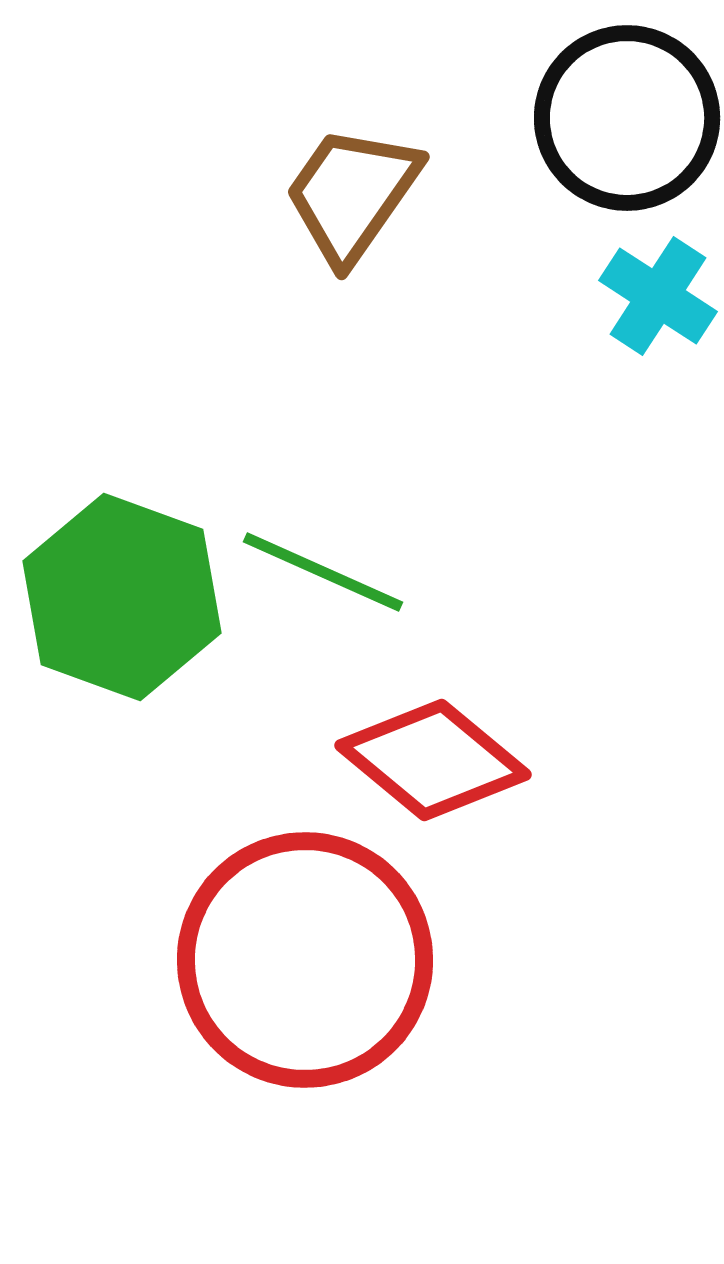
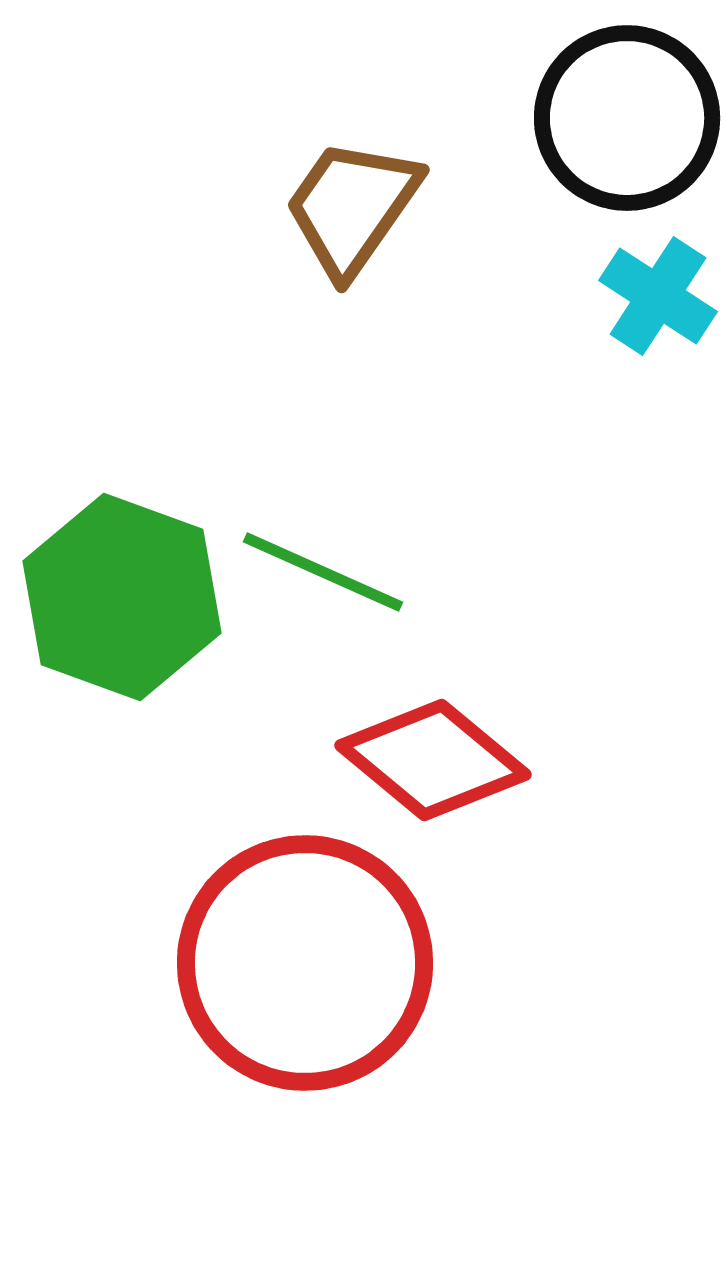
brown trapezoid: moved 13 px down
red circle: moved 3 px down
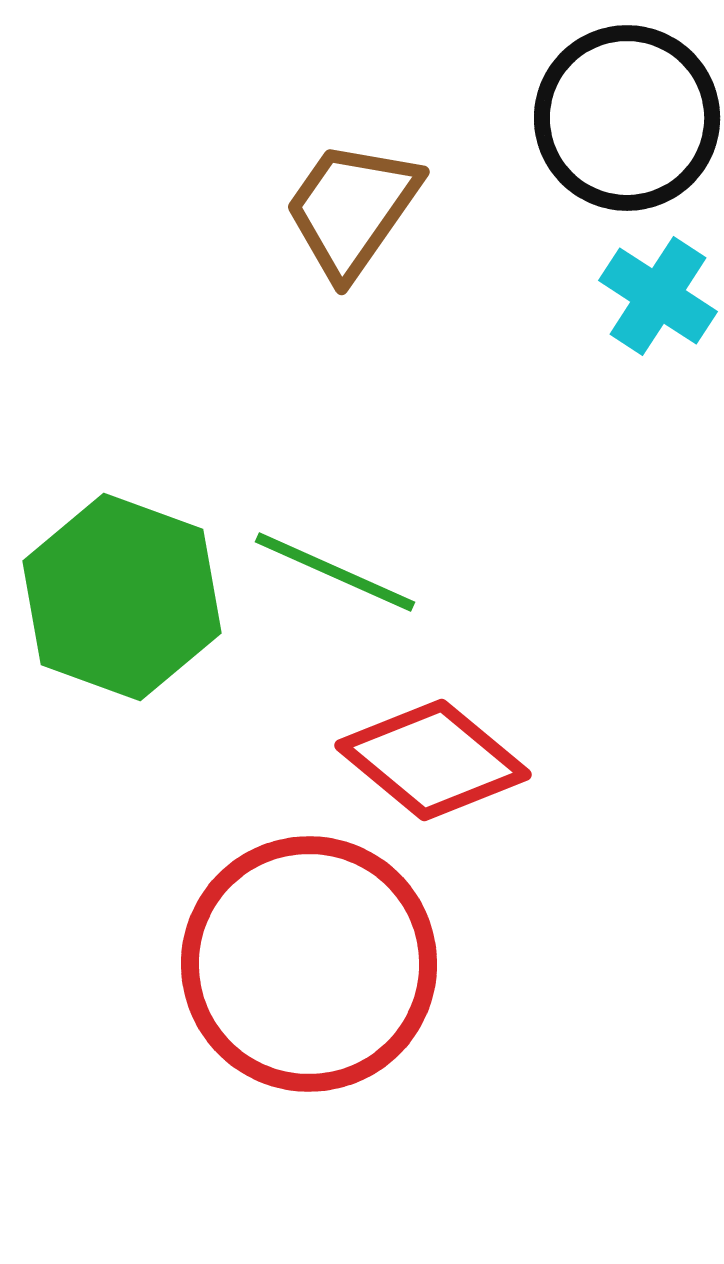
brown trapezoid: moved 2 px down
green line: moved 12 px right
red circle: moved 4 px right, 1 px down
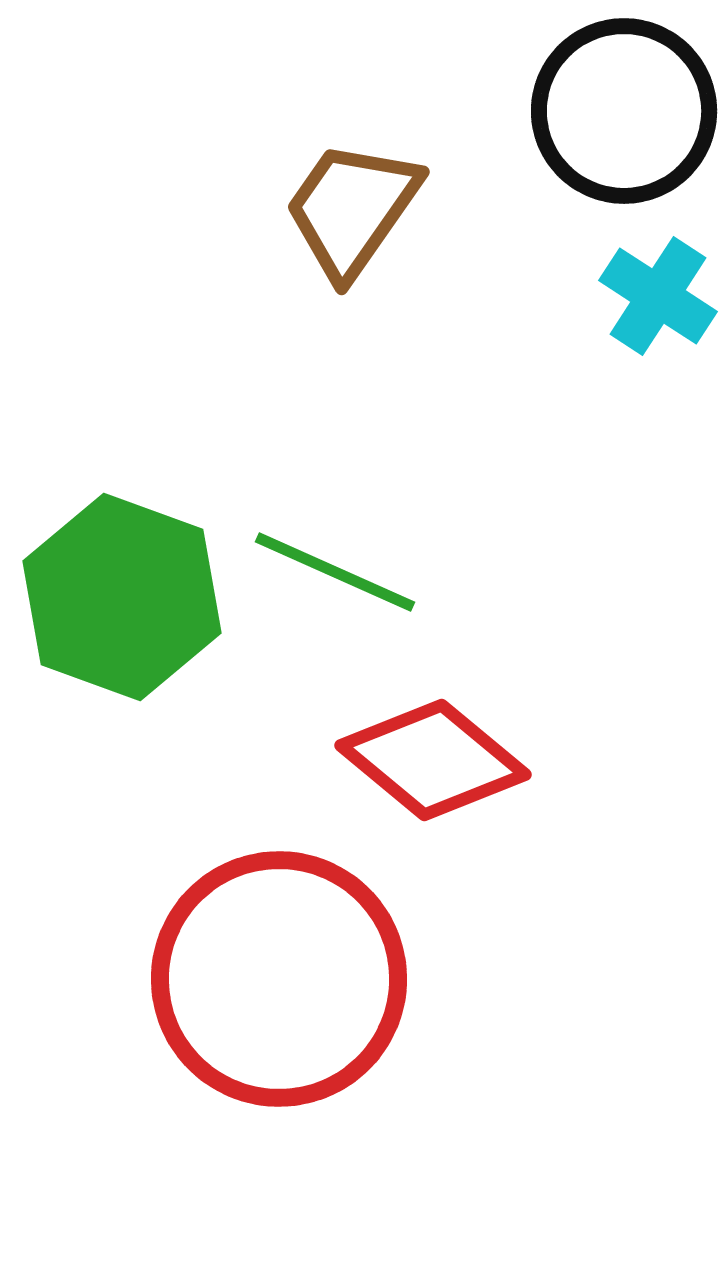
black circle: moved 3 px left, 7 px up
red circle: moved 30 px left, 15 px down
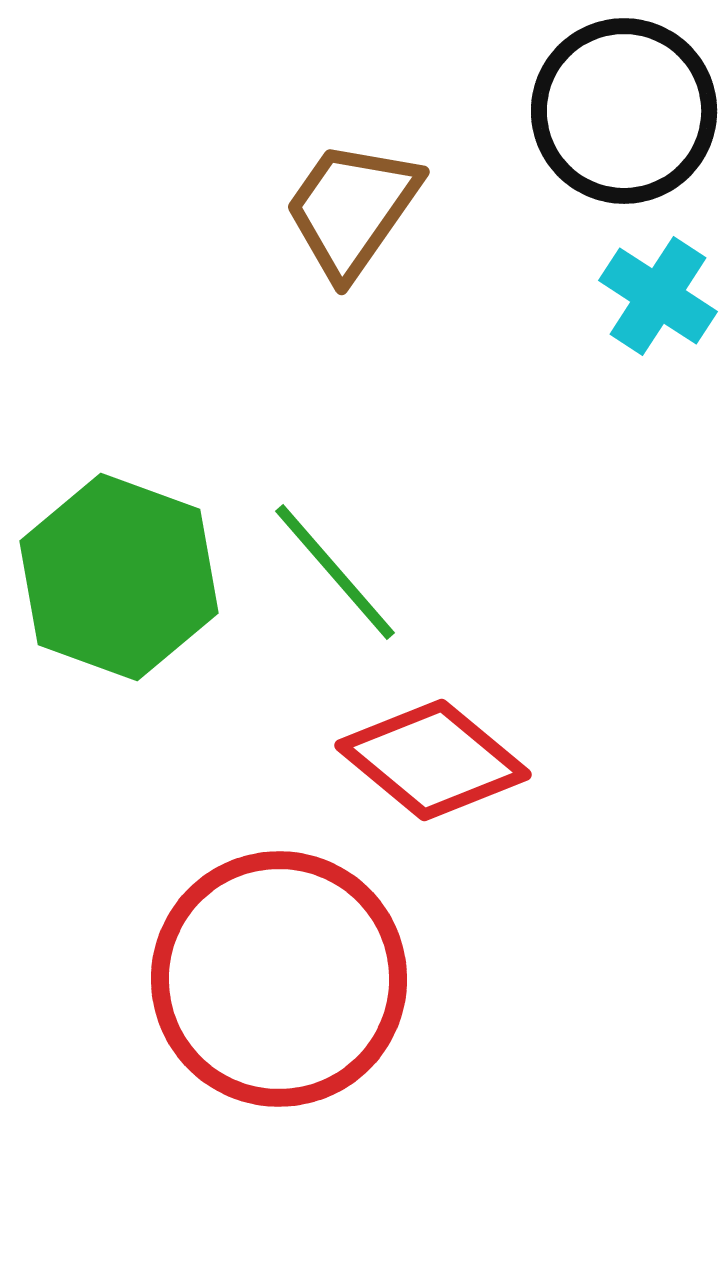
green line: rotated 25 degrees clockwise
green hexagon: moved 3 px left, 20 px up
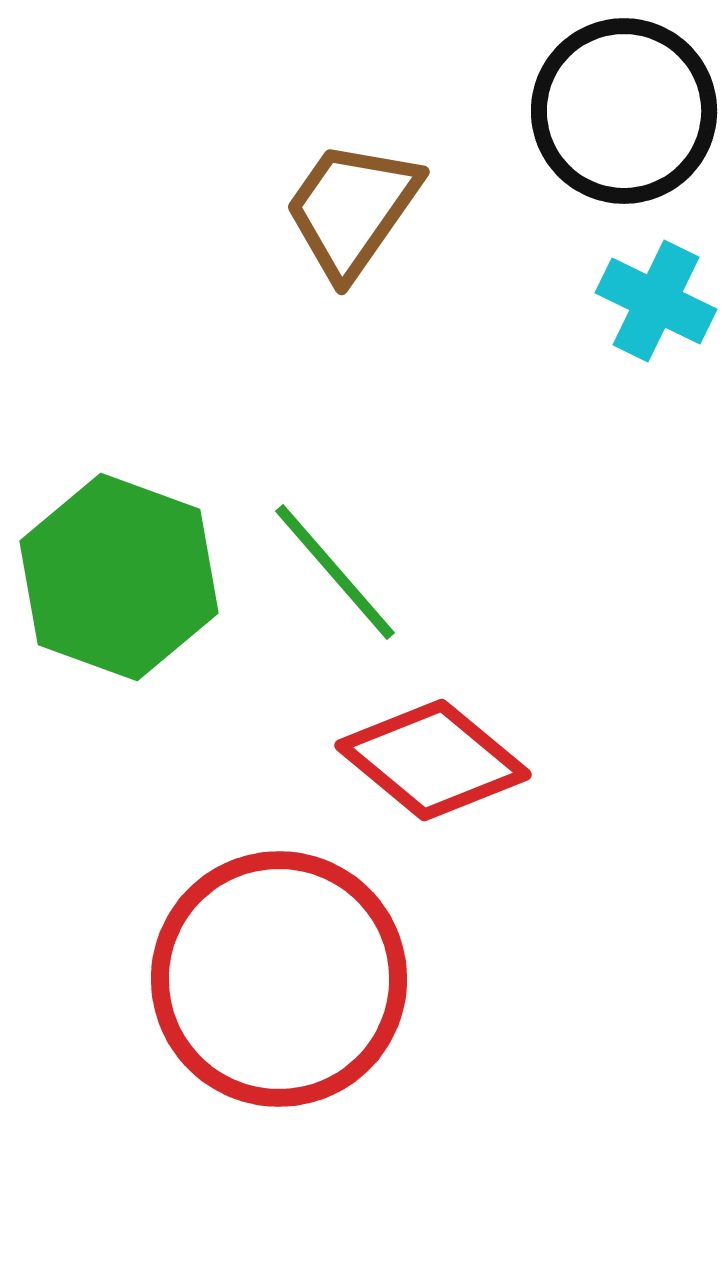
cyan cross: moved 2 px left, 5 px down; rotated 7 degrees counterclockwise
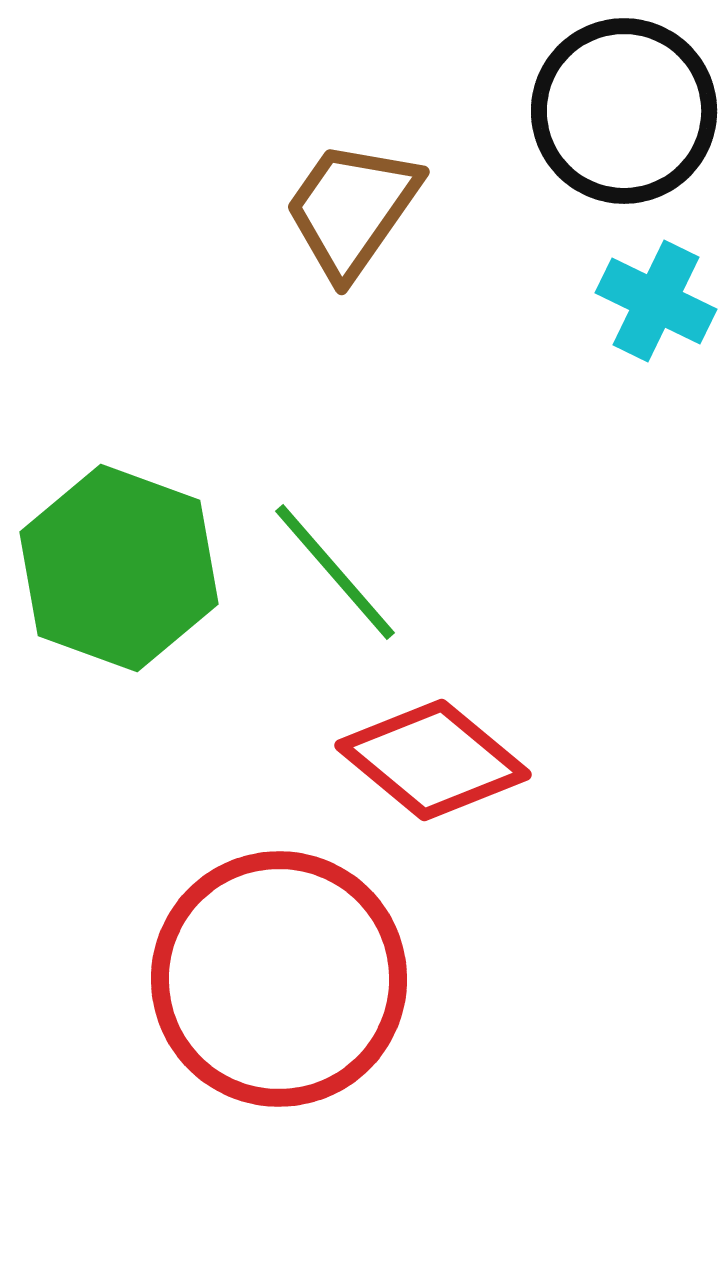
green hexagon: moved 9 px up
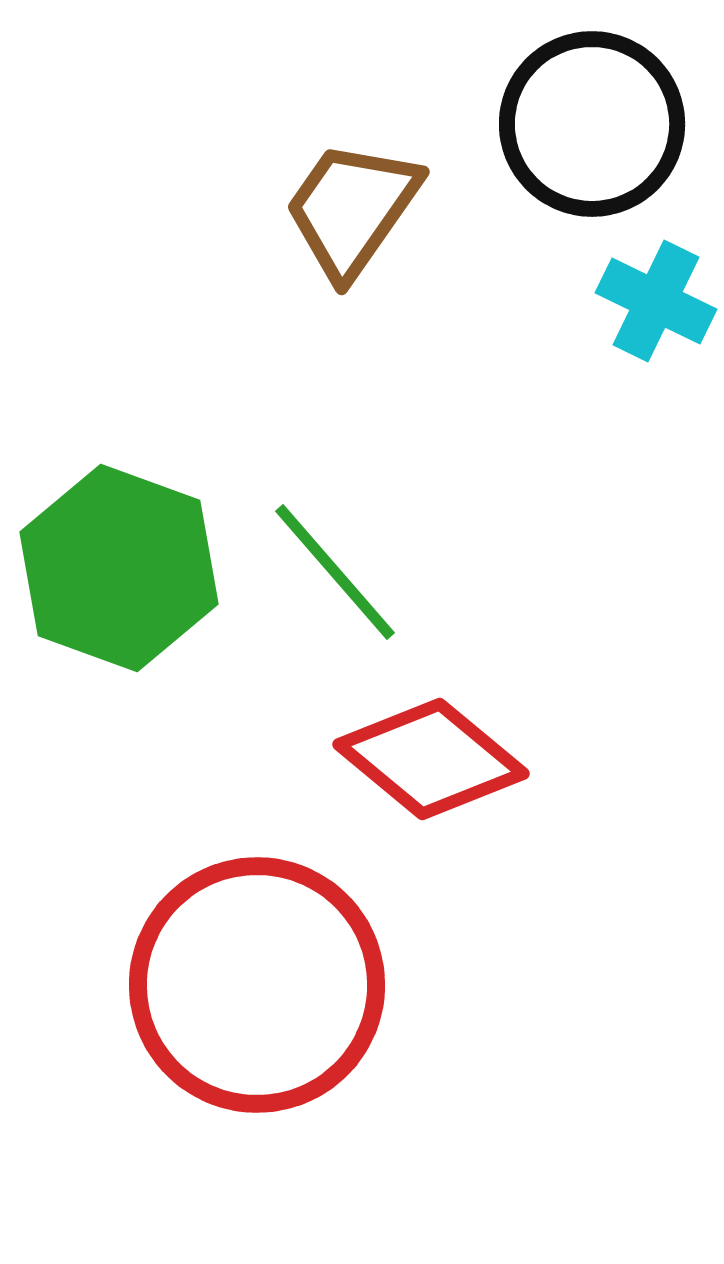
black circle: moved 32 px left, 13 px down
red diamond: moved 2 px left, 1 px up
red circle: moved 22 px left, 6 px down
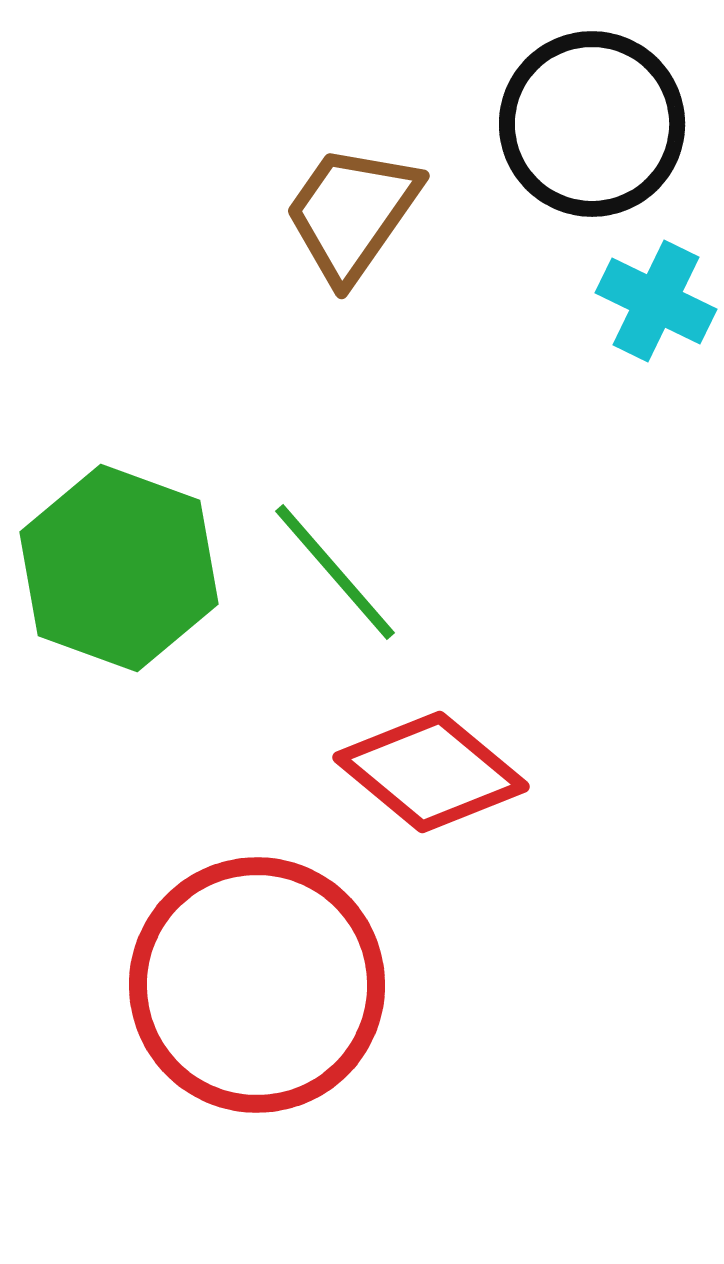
brown trapezoid: moved 4 px down
red diamond: moved 13 px down
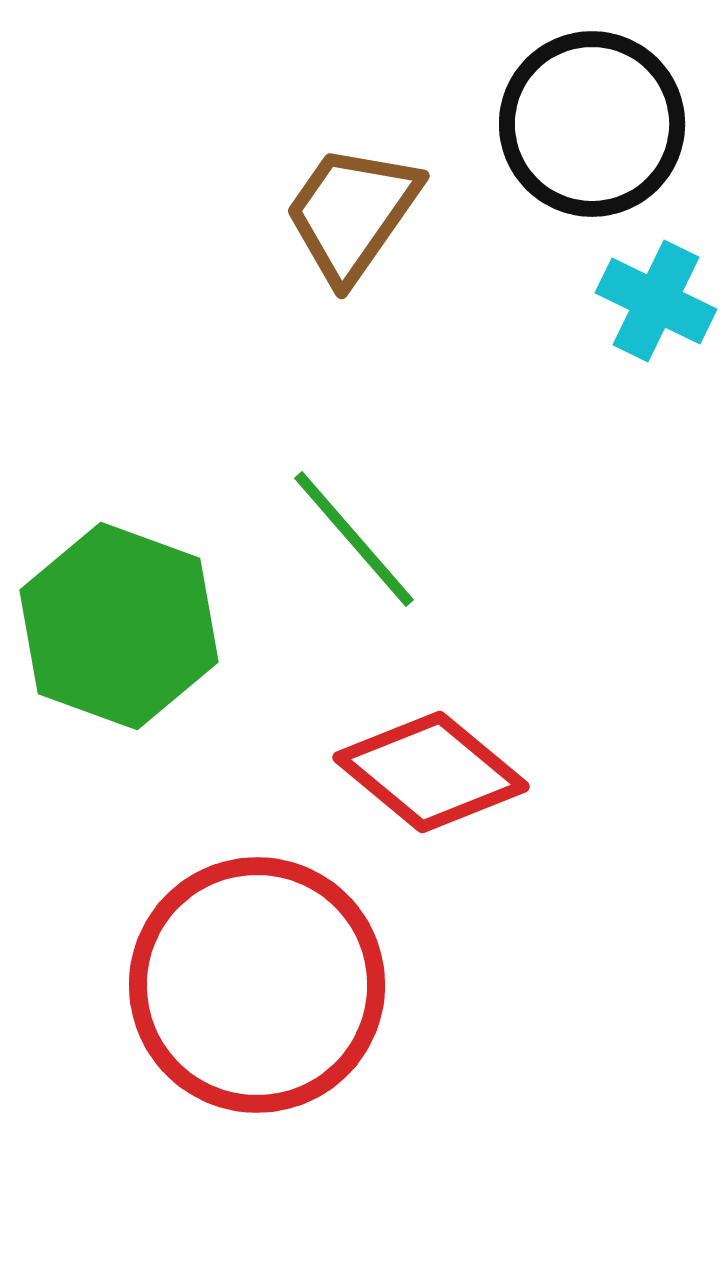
green hexagon: moved 58 px down
green line: moved 19 px right, 33 px up
